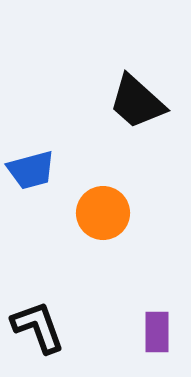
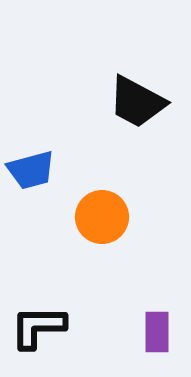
black trapezoid: rotated 14 degrees counterclockwise
orange circle: moved 1 px left, 4 px down
black L-shape: rotated 70 degrees counterclockwise
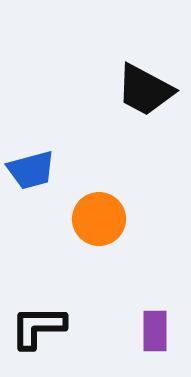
black trapezoid: moved 8 px right, 12 px up
orange circle: moved 3 px left, 2 px down
purple rectangle: moved 2 px left, 1 px up
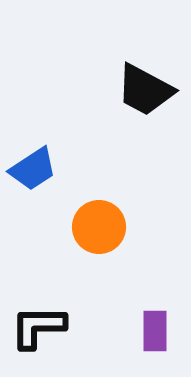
blue trapezoid: moved 2 px right, 1 px up; rotated 18 degrees counterclockwise
orange circle: moved 8 px down
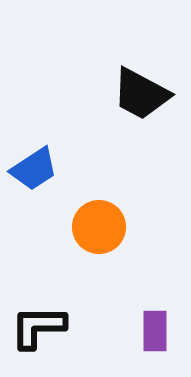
black trapezoid: moved 4 px left, 4 px down
blue trapezoid: moved 1 px right
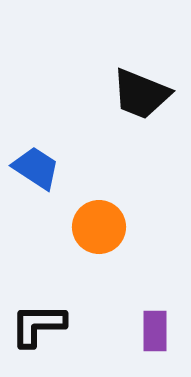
black trapezoid: rotated 6 degrees counterclockwise
blue trapezoid: moved 2 px right, 1 px up; rotated 114 degrees counterclockwise
black L-shape: moved 2 px up
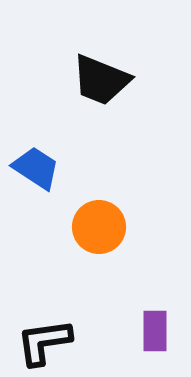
black trapezoid: moved 40 px left, 14 px up
black L-shape: moved 6 px right, 17 px down; rotated 8 degrees counterclockwise
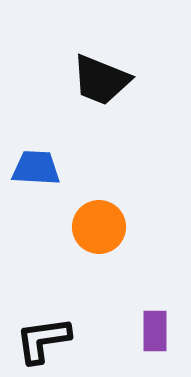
blue trapezoid: rotated 30 degrees counterclockwise
black L-shape: moved 1 px left, 2 px up
